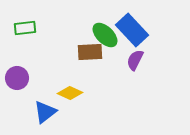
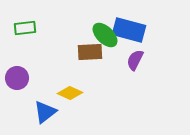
blue rectangle: moved 3 px left; rotated 32 degrees counterclockwise
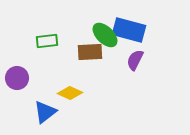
green rectangle: moved 22 px right, 13 px down
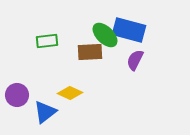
purple circle: moved 17 px down
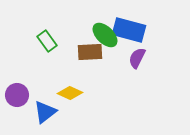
green rectangle: rotated 60 degrees clockwise
purple semicircle: moved 2 px right, 2 px up
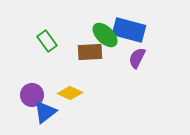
purple circle: moved 15 px right
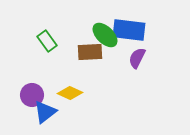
blue rectangle: rotated 8 degrees counterclockwise
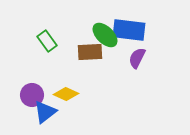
yellow diamond: moved 4 px left, 1 px down
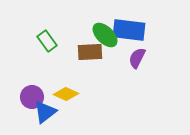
purple circle: moved 2 px down
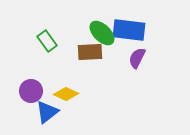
green ellipse: moved 3 px left, 2 px up
purple circle: moved 1 px left, 6 px up
blue triangle: moved 2 px right
